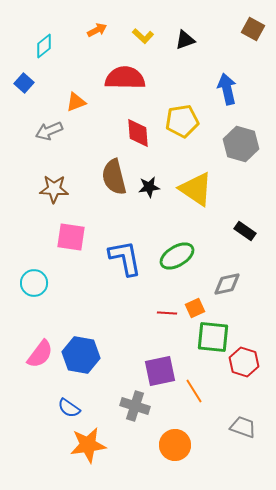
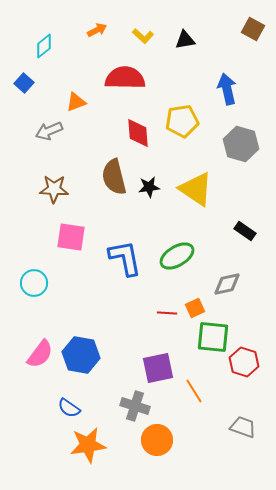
black triangle: rotated 10 degrees clockwise
purple square: moved 2 px left, 3 px up
orange circle: moved 18 px left, 5 px up
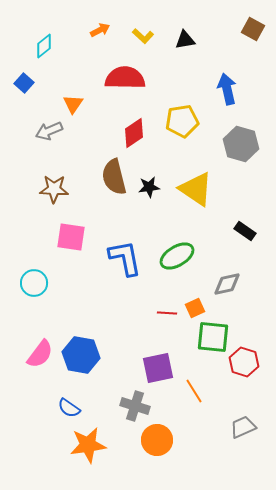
orange arrow: moved 3 px right
orange triangle: moved 3 px left, 2 px down; rotated 35 degrees counterclockwise
red diamond: moved 4 px left; rotated 60 degrees clockwise
gray trapezoid: rotated 44 degrees counterclockwise
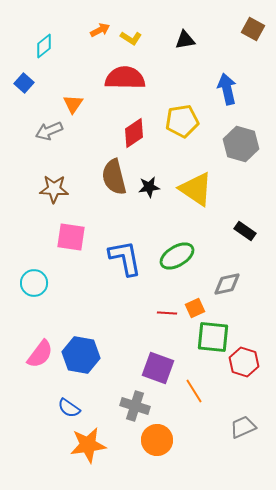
yellow L-shape: moved 12 px left, 2 px down; rotated 10 degrees counterclockwise
purple square: rotated 32 degrees clockwise
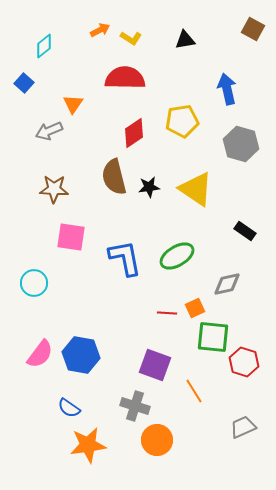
purple square: moved 3 px left, 3 px up
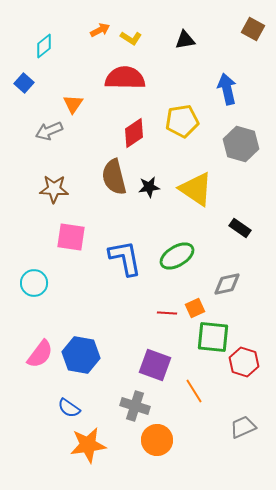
black rectangle: moved 5 px left, 3 px up
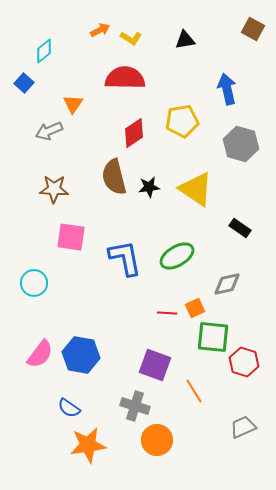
cyan diamond: moved 5 px down
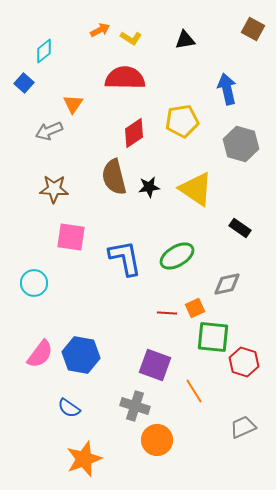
orange star: moved 4 px left, 14 px down; rotated 12 degrees counterclockwise
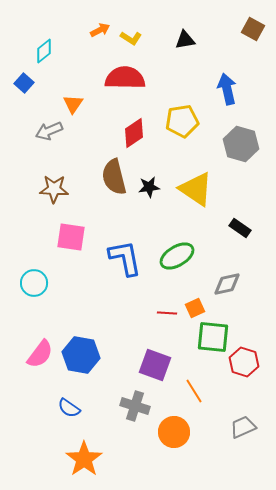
orange circle: moved 17 px right, 8 px up
orange star: rotated 15 degrees counterclockwise
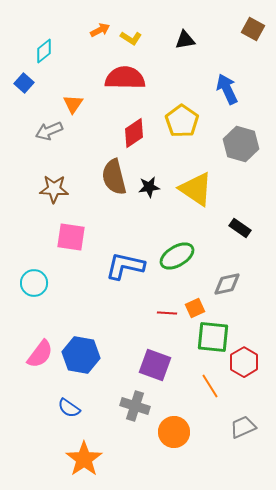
blue arrow: rotated 12 degrees counterclockwise
yellow pentagon: rotated 28 degrees counterclockwise
blue L-shape: moved 8 px down; rotated 66 degrees counterclockwise
red hexagon: rotated 12 degrees clockwise
orange line: moved 16 px right, 5 px up
